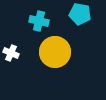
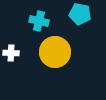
white cross: rotated 21 degrees counterclockwise
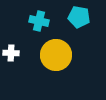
cyan pentagon: moved 1 px left, 3 px down
yellow circle: moved 1 px right, 3 px down
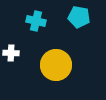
cyan cross: moved 3 px left
yellow circle: moved 10 px down
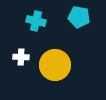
white cross: moved 10 px right, 4 px down
yellow circle: moved 1 px left
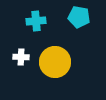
cyan cross: rotated 18 degrees counterclockwise
yellow circle: moved 3 px up
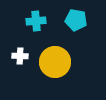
cyan pentagon: moved 3 px left, 3 px down
white cross: moved 1 px left, 1 px up
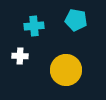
cyan cross: moved 2 px left, 5 px down
yellow circle: moved 11 px right, 8 px down
